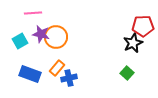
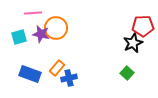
orange circle: moved 9 px up
cyan square: moved 1 px left, 4 px up; rotated 14 degrees clockwise
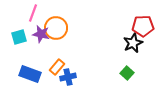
pink line: rotated 66 degrees counterclockwise
orange rectangle: moved 1 px up
blue cross: moved 1 px left, 1 px up
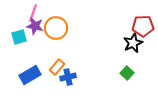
purple star: moved 6 px left, 8 px up
blue rectangle: moved 1 px down; rotated 50 degrees counterclockwise
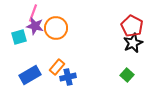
red pentagon: moved 11 px left; rotated 30 degrees clockwise
green square: moved 2 px down
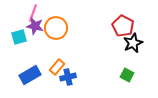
red pentagon: moved 9 px left
green square: rotated 16 degrees counterclockwise
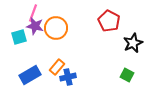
red pentagon: moved 14 px left, 5 px up
